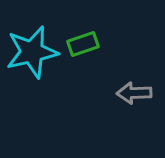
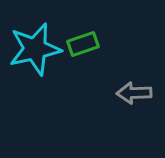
cyan star: moved 3 px right, 3 px up
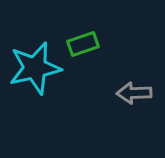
cyan star: moved 19 px down
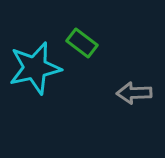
green rectangle: moved 1 px left, 1 px up; rotated 56 degrees clockwise
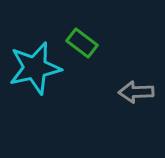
gray arrow: moved 2 px right, 1 px up
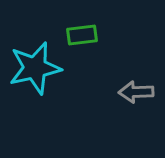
green rectangle: moved 8 px up; rotated 44 degrees counterclockwise
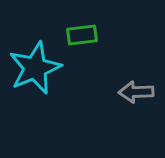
cyan star: rotated 10 degrees counterclockwise
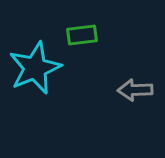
gray arrow: moved 1 px left, 2 px up
